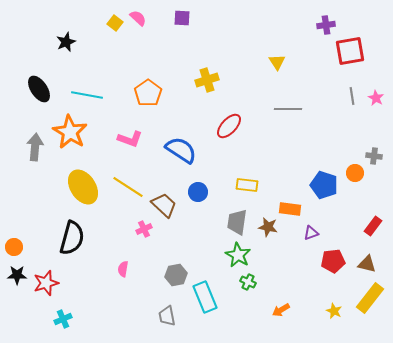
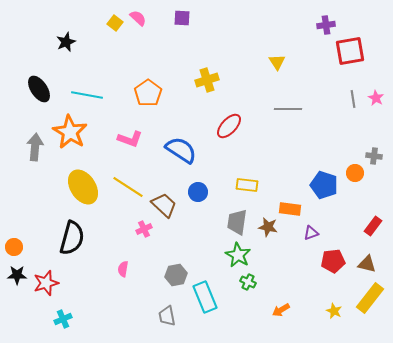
gray line at (352, 96): moved 1 px right, 3 px down
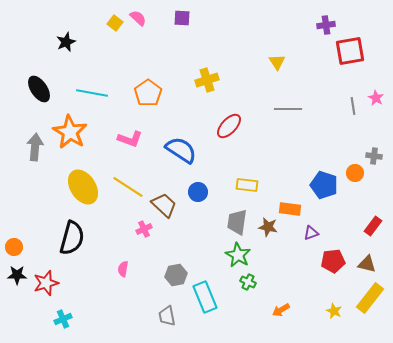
cyan line at (87, 95): moved 5 px right, 2 px up
gray line at (353, 99): moved 7 px down
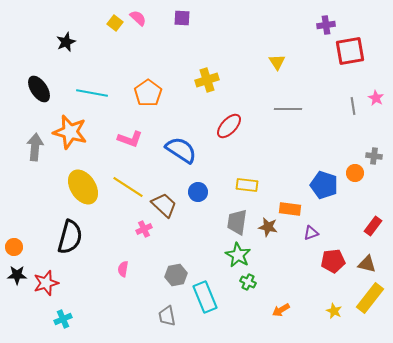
orange star at (70, 132): rotated 16 degrees counterclockwise
black semicircle at (72, 238): moved 2 px left, 1 px up
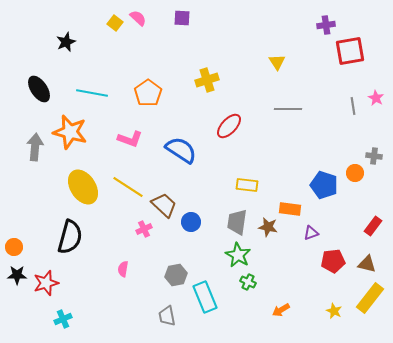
blue circle at (198, 192): moved 7 px left, 30 px down
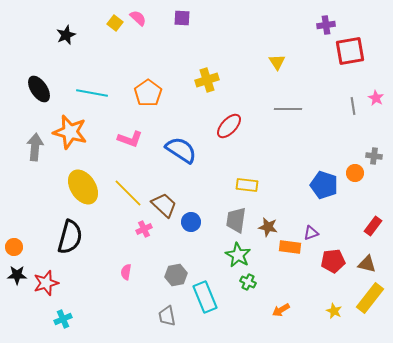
black star at (66, 42): moved 7 px up
yellow line at (128, 187): moved 6 px down; rotated 12 degrees clockwise
orange rectangle at (290, 209): moved 38 px down
gray trapezoid at (237, 222): moved 1 px left, 2 px up
pink semicircle at (123, 269): moved 3 px right, 3 px down
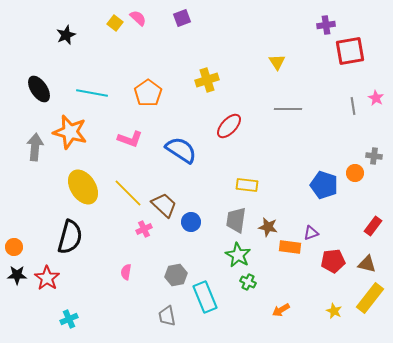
purple square at (182, 18): rotated 24 degrees counterclockwise
red star at (46, 283): moved 1 px right, 5 px up; rotated 20 degrees counterclockwise
cyan cross at (63, 319): moved 6 px right
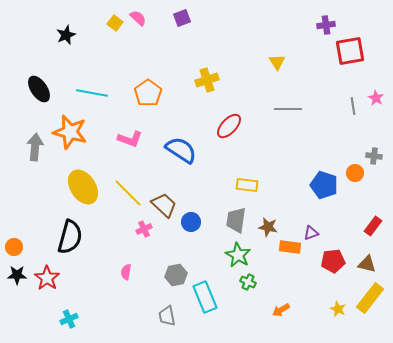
yellow star at (334, 311): moved 4 px right, 2 px up
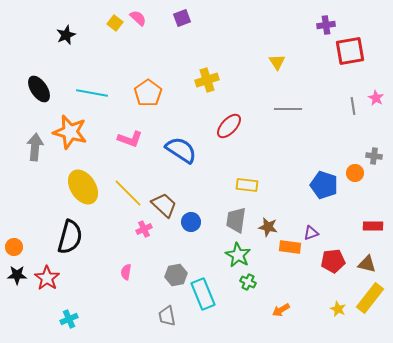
red rectangle at (373, 226): rotated 54 degrees clockwise
cyan rectangle at (205, 297): moved 2 px left, 3 px up
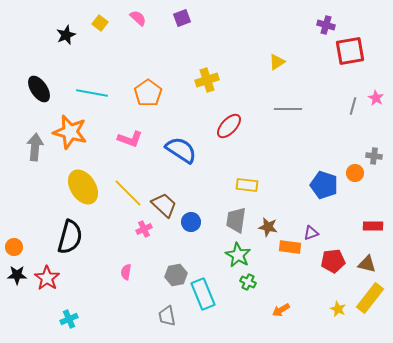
yellow square at (115, 23): moved 15 px left
purple cross at (326, 25): rotated 24 degrees clockwise
yellow triangle at (277, 62): rotated 30 degrees clockwise
gray line at (353, 106): rotated 24 degrees clockwise
